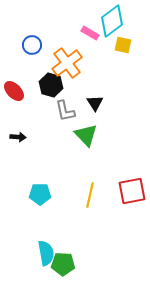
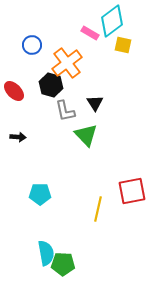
yellow line: moved 8 px right, 14 px down
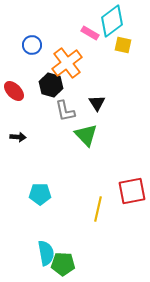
black triangle: moved 2 px right
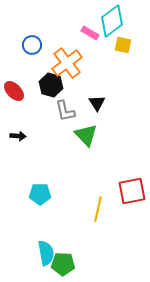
black arrow: moved 1 px up
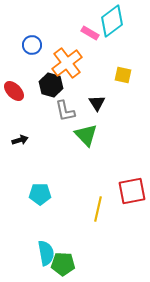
yellow square: moved 30 px down
black arrow: moved 2 px right, 4 px down; rotated 21 degrees counterclockwise
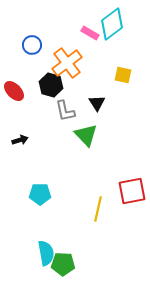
cyan diamond: moved 3 px down
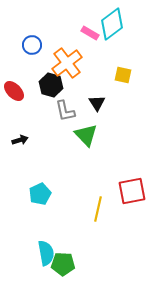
cyan pentagon: rotated 25 degrees counterclockwise
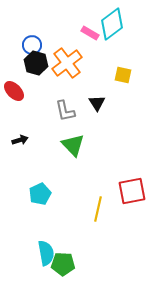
black hexagon: moved 15 px left, 22 px up
green triangle: moved 13 px left, 10 px down
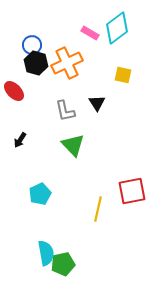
cyan diamond: moved 5 px right, 4 px down
orange cross: rotated 12 degrees clockwise
black arrow: rotated 140 degrees clockwise
green pentagon: rotated 15 degrees counterclockwise
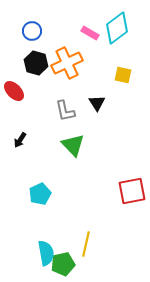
blue circle: moved 14 px up
yellow line: moved 12 px left, 35 px down
